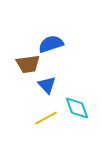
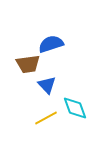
cyan diamond: moved 2 px left
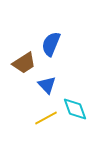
blue semicircle: rotated 50 degrees counterclockwise
brown trapezoid: moved 4 px left, 1 px up; rotated 25 degrees counterclockwise
cyan diamond: moved 1 px down
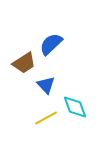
blue semicircle: rotated 25 degrees clockwise
blue triangle: moved 1 px left
cyan diamond: moved 2 px up
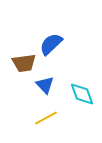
brown trapezoid: rotated 25 degrees clockwise
blue triangle: moved 1 px left
cyan diamond: moved 7 px right, 13 px up
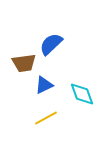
blue triangle: moved 1 px left; rotated 48 degrees clockwise
